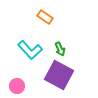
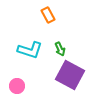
orange rectangle: moved 3 px right, 2 px up; rotated 28 degrees clockwise
cyan L-shape: rotated 30 degrees counterclockwise
purple square: moved 11 px right
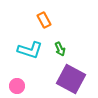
orange rectangle: moved 4 px left, 5 px down
purple square: moved 1 px right, 4 px down
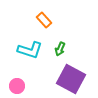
orange rectangle: rotated 14 degrees counterclockwise
green arrow: rotated 48 degrees clockwise
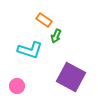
orange rectangle: rotated 14 degrees counterclockwise
green arrow: moved 4 px left, 13 px up
purple square: moved 2 px up
